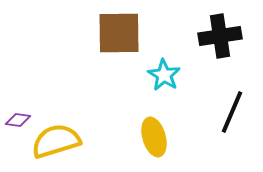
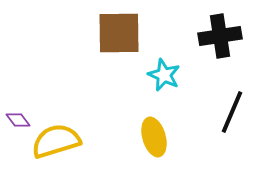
cyan star: rotated 8 degrees counterclockwise
purple diamond: rotated 45 degrees clockwise
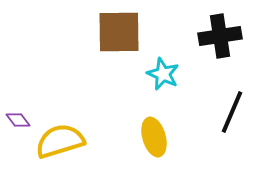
brown square: moved 1 px up
cyan star: moved 1 px left, 1 px up
yellow semicircle: moved 4 px right
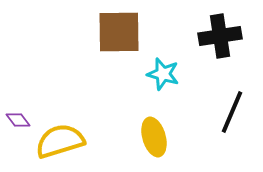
cyan star: rotated 8 degrees counterclockwise
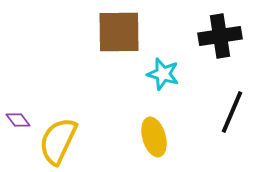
yellow semicircle: moved 2 px left; rotated 48 degrees counterclockwise
